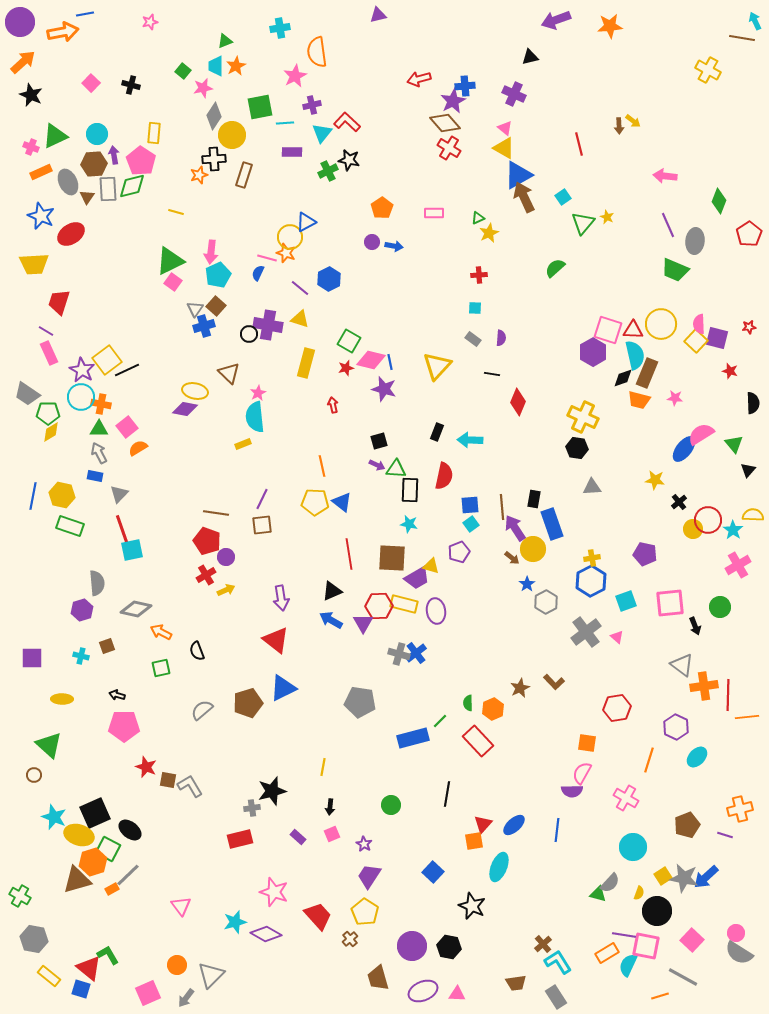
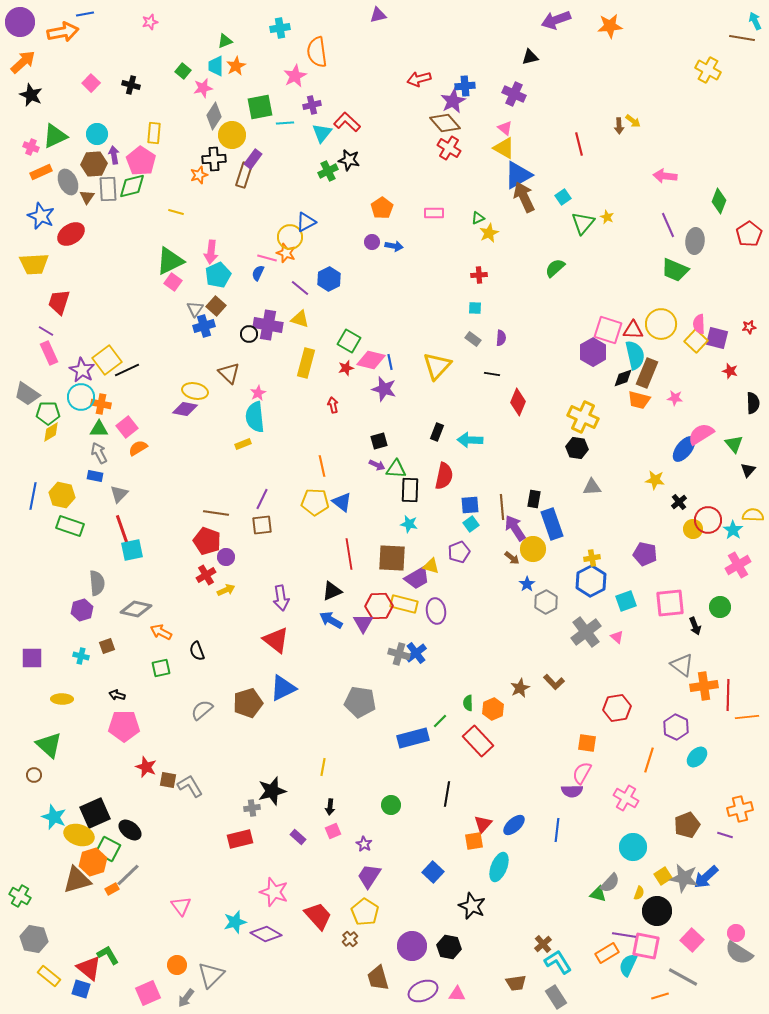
purple rectangle at (292, 152): moved 39 px left, 7 px down; rotated 54 degrees counterclockwise
pink square at (332, 834): moved 1 px right, 3 px up
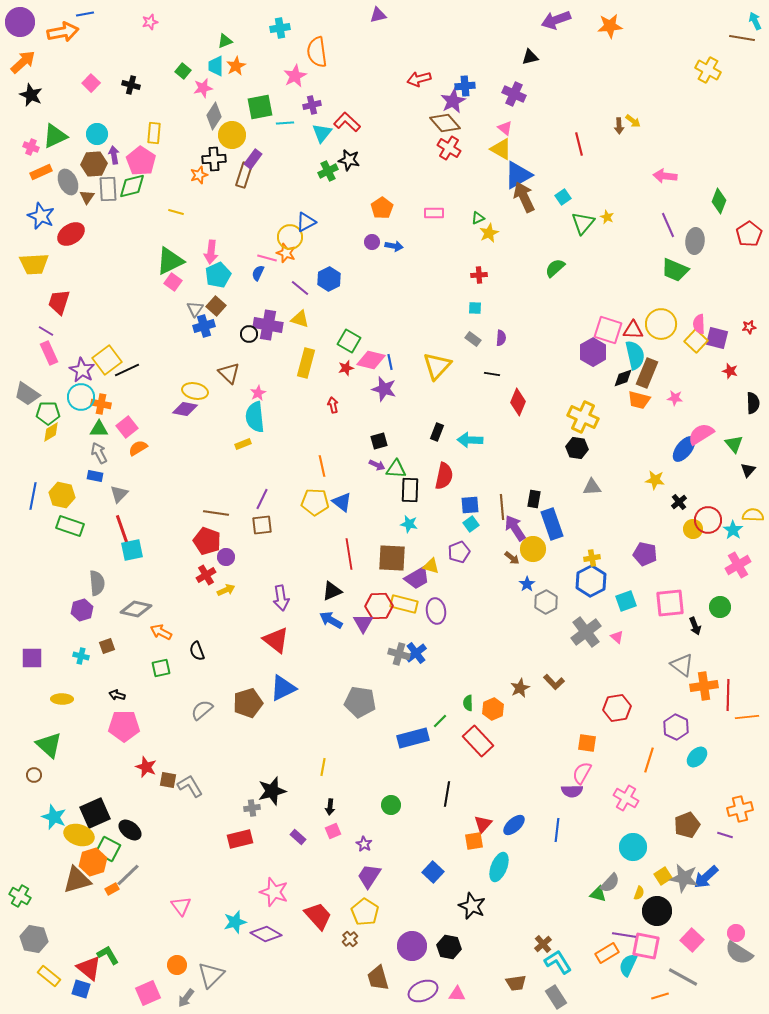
yellow triangle at (504, 148): moved 3 px left, 1 px down
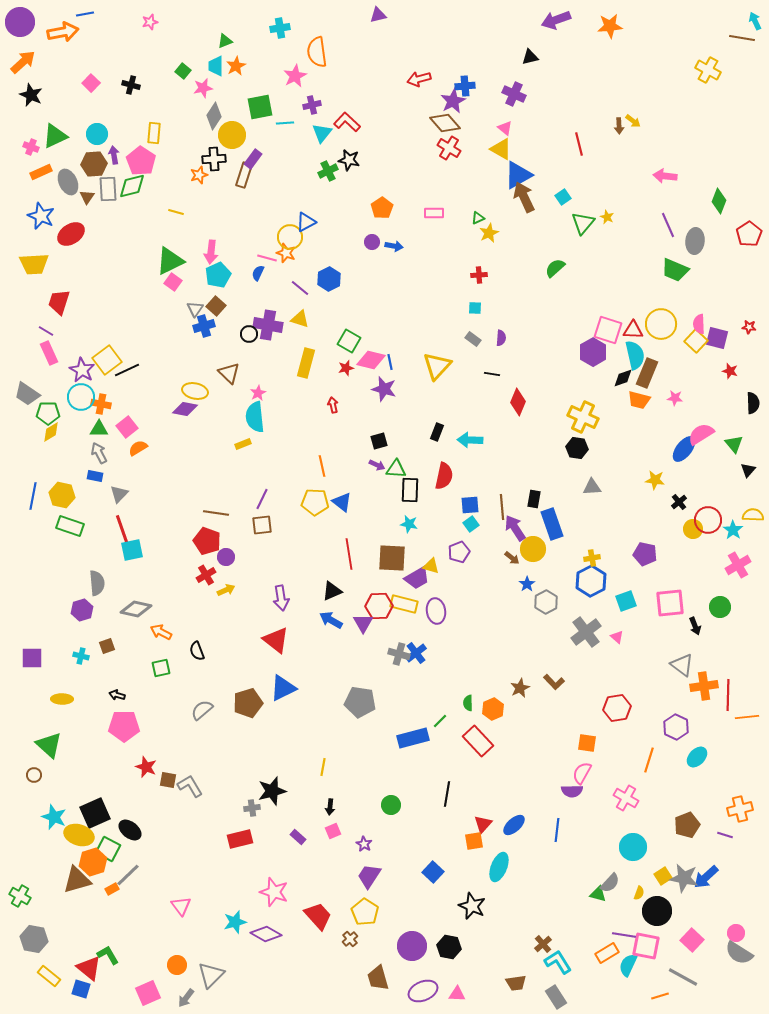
red star at (749, 327): rotated 16 degrees clockwise
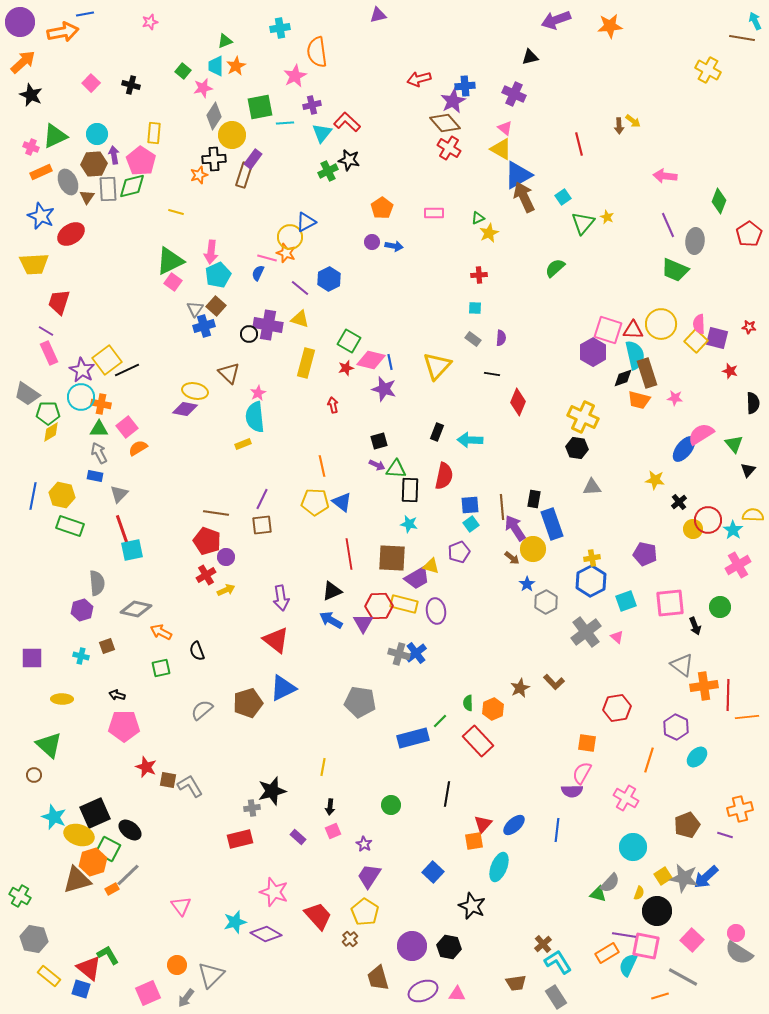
brown rectangle at (647, 373): rotated 40 degrees counterclockwise
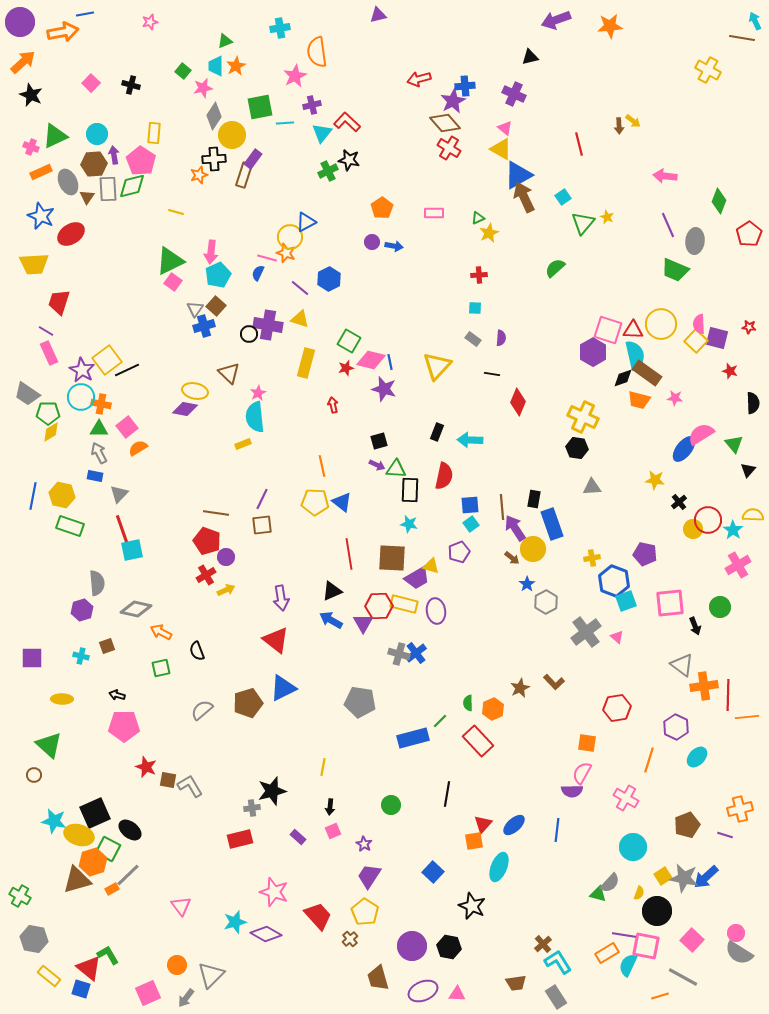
brown rectangle at (647, 373): rotated 36 degrees counterclockwise
blue hexagon at (591, 581): moved 23 px right; rotated 12 degrees counterclockwise
cyan star at (54, 817): moved 4 px down; rotated 10 degrees counterclockwise
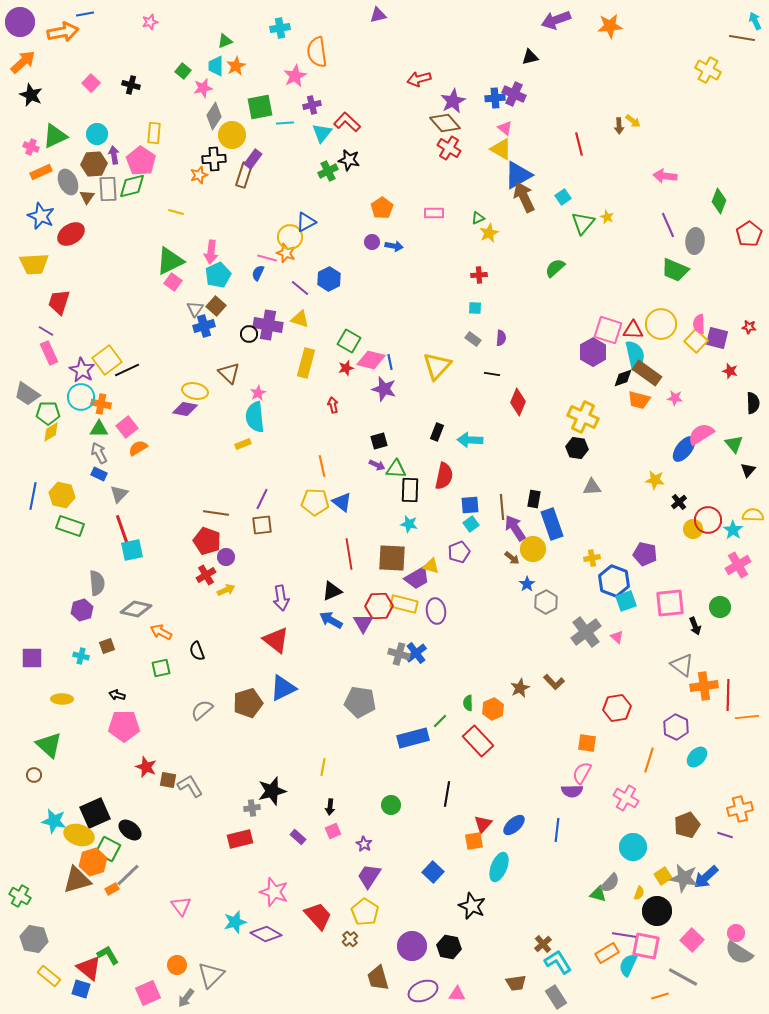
blue cross at (465, 86): moved 30 px right, 12 px down
blue rectangle at (95, 476): moved 4 px right, 2 px up; rotated 14 degrees clockwise
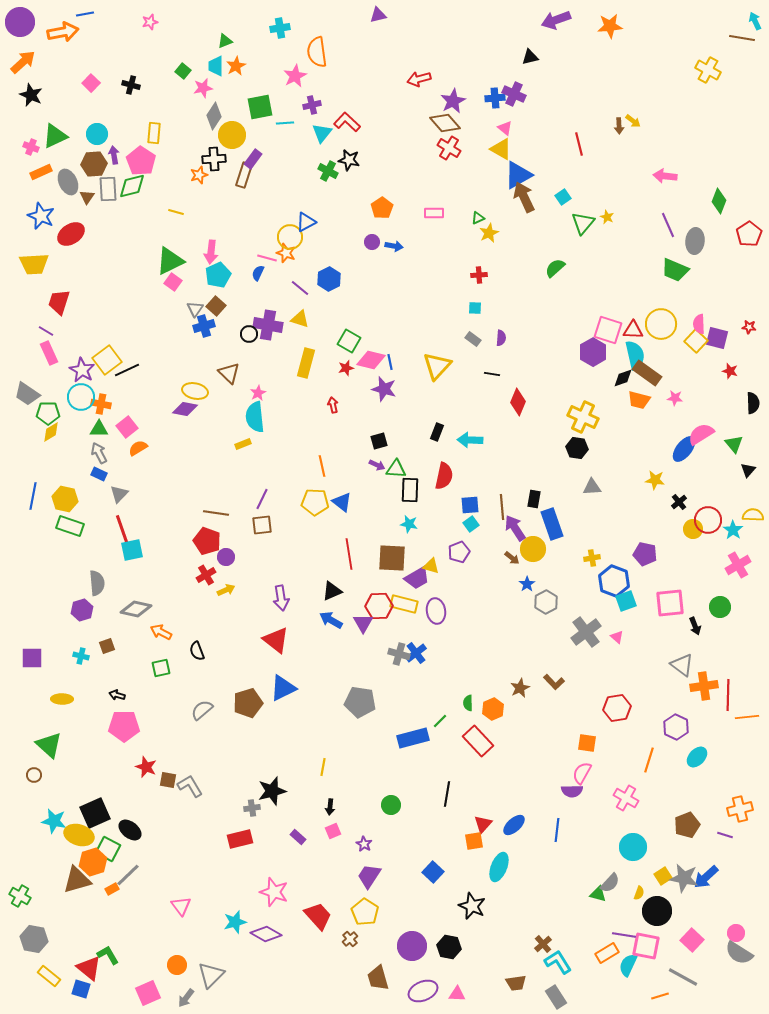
green cross at (328, 171): rotated 36 degrees counterclockwise
yellow hexagon at (62, 495): moved 3 px right, 4 px down
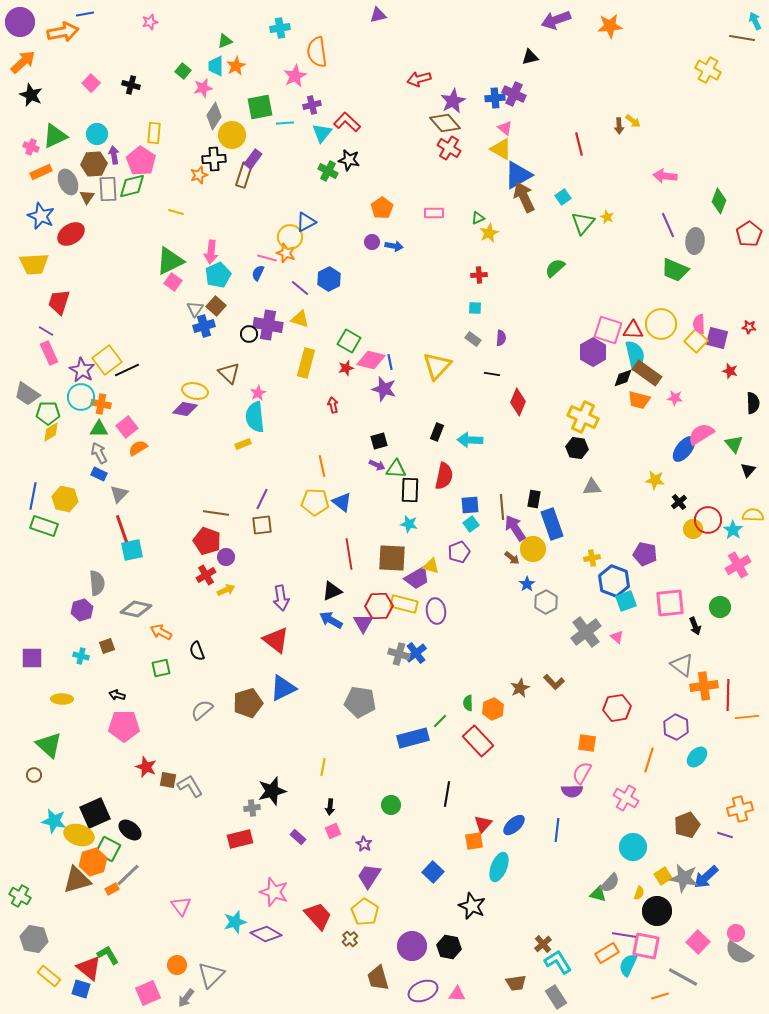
green rectangle at (70, 526): moved 26 px left
pink square at (692, 940): moved 6 px right, 2 px down
